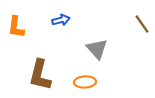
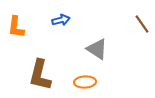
gray triangle: rotated 15 degrees counterclockwise
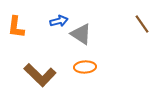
blue arrow: moved 2 px left, 1 px down
gray triangle: moved 16 px left, 15 px up
brown L-shape: rotated 60 degrees counterclockwise
orange ellipse: moved 15 px up
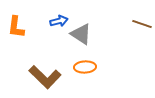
brown line: rotated 36 degrees counterclockwise
brown L-shape: moved 5 px right, 2 px down
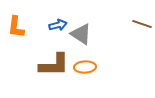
blue arrow: moved 1 px left, 4 px down
brown L-shape: moved 9 px right, 12 px up; rotated 44 degrees counterclockwise
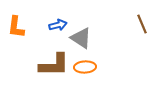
brown line: rotated 48 degrees clockwise
gray triangle: moved 4 px down
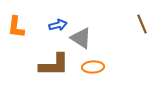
orange ellipse: moved 8 px right
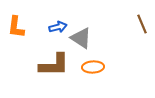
blue arrow: moved 2 px down
